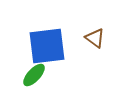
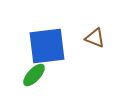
brown triangle: rotated 15 degrees counterclockwise
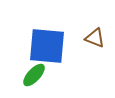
blue square: rotated 12 degrees clockwise
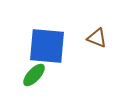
brown triangle: moved 2 px right
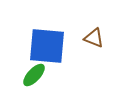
brown triangle: moved 3 px left
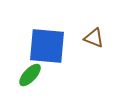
green ellipse: moved 4 px left
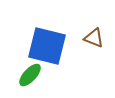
blue square: rotated 9 degrees clockwise
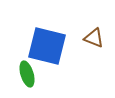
green ellipse: moved 3 px left, 1 px up; rotated 60 degrees counterclockwise
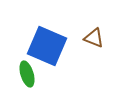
blue square: rotated 9 degrees clockwise
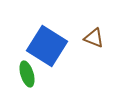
blue square: rotated 9 degrees clockwise
